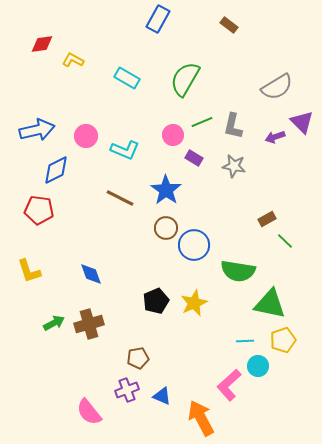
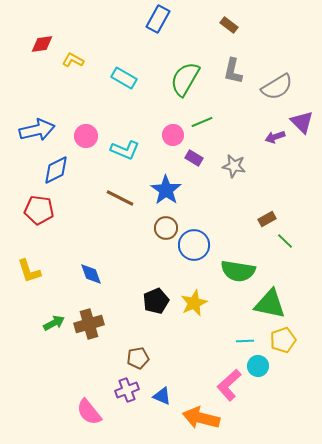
cyan rectangle at (127, 78): moved 3 px left
gray L-shape at (233, 126): moved 55 px up
orange arrow at (201, 418): rotated 48 degrees counterclockwise
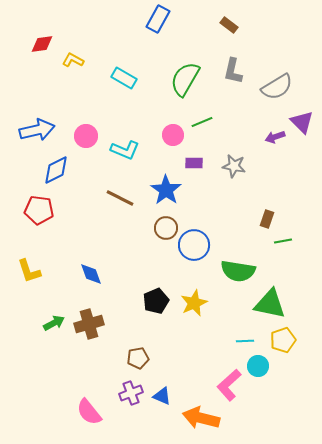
purple rectangle at (194, 158): moved 5 px down; rotated 30 degrees counterclockwise
brown rectangle at (267, 219): rotated 42 degrees counterclockwise
green line at (285, 241): moved 2 px left; rotated 54 degrees counterclockwise
purple cross at (127, 390): moved 4 px right, 3 px down
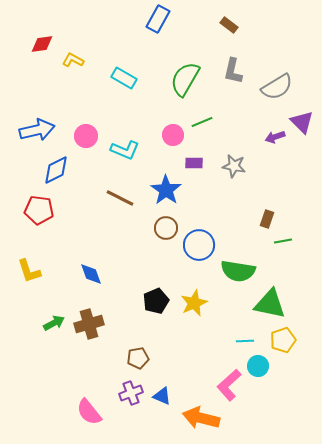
blue circle at (194, 245): moved 5 px right
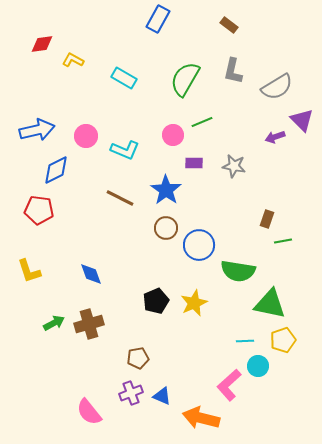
purple triangle at (302, 122): moved 2 px up
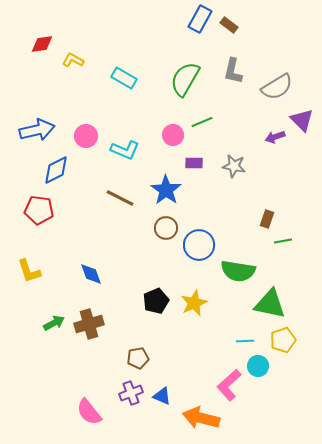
blue rectangle at (158, 19): moved 42 px right
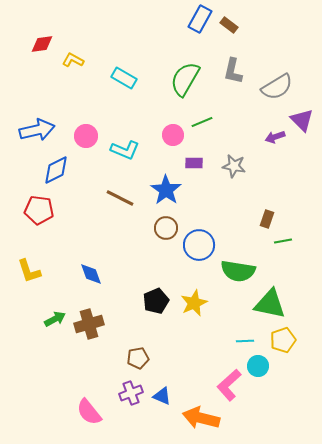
green arrow at (54, 323): moved 1 px right, 4 px up
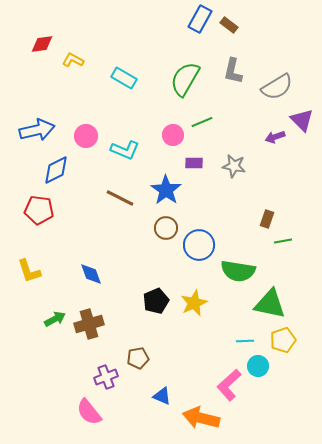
purple cross at (131, 393): moved 25 px left, 16 px up
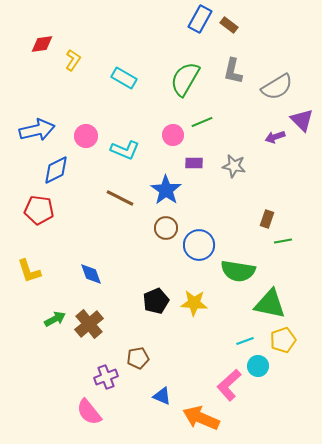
yellow L-shape at (73, 60): rotated 95 degrees clockwise
yellow star at (194, 303): rotated 28 degrees clockwise
brown cross at (89, 324): rotated 24 degrees counterclockwise
cyan line at (245, 341): rotated 18 degrees counterclockwise
orange arrow at (201, 418): rotated 9 degrees clockwise
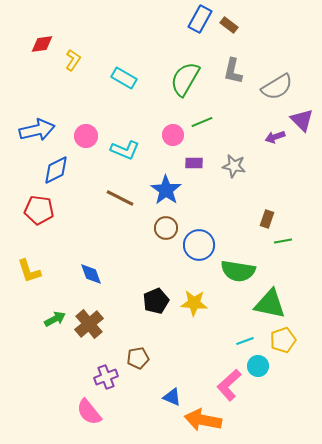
blue triangle at (162, 396): moved 10 px right, 1 px down
orange arrow at (201, 418): moved 2 px right, 2 px down; rotated 12 degrees counterclockwise
